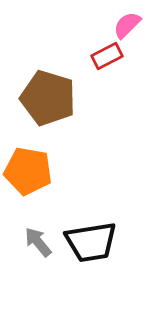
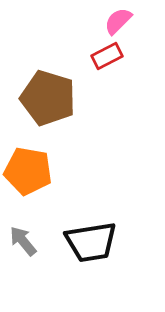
pink semicircle: moved 9 px left, 4 px up
gray arrow: moved 15 px left, 1 px up
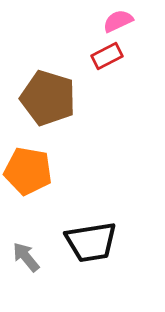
pink semicircle: rotated 20 degrees clockwise
gray arrow: moved 3 px right, 16 px down
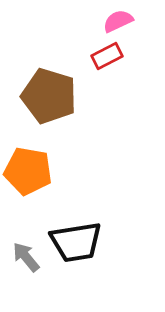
brown pentagon: moved 1 px right, 2 px up
black trapezoid: moved 15 px left
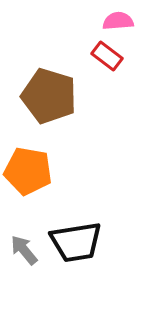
pink semicircle: rotated 20 degrees clockwise
red rectangle: rotated 64 degrees clockwise
gray arrow: moved 2 px left, 7 px up
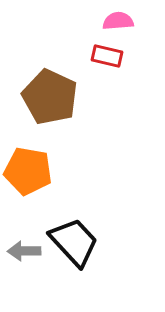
red rectangle: rotated 24 degrees counterclockwise
brown pentagon: moved 1 px right, 1 px down; rotated 8 degrees clockwise
black trapezoid: moved 2 px left; rotated 124 degrees counterclockwise
gray arrow: moved 1 px down; rotated 52 degrees counterclockwise
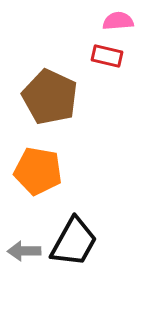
orange pentagon: moved 10 px right
black trapezoid: rotated 72 degrees clockwise
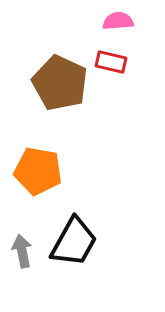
red rectangle: moved 4 px right, 6 px down
brown pentagon: moved 10 px right, 14 px up
gray arrow: moved 2 px left; rotated 80 degrees clockwise
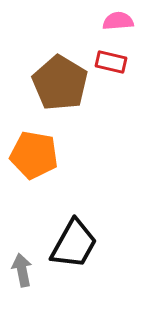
brown pentagon: rotated 6 degrees clockwise
orange pentagon: moved 4 px left, 16 px up
black trapezoid: moved 2 px down
gray arrow: moved 19 px down
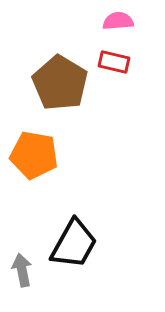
red rectangle: moved 3 px right
